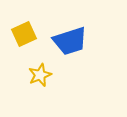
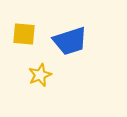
yellow square: rotated 30 degrees clockwise
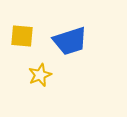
yellow square: moved 2 px left, 2 px down
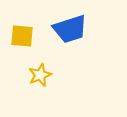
blue trapezoid: moved 12 px up
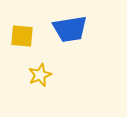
blue trapezoid: rotated 9 degrees clockwise
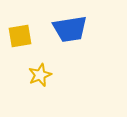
yellow square: moved 2 px left; rotated 15 degrees counterclockwise
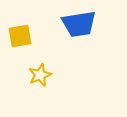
blue trapezoid: moved 9 px right, 5 px up
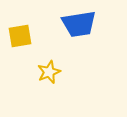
yellow star: moved 9 px right, 3 px up
